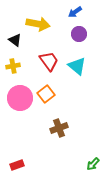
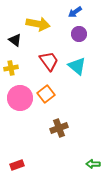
yellow cross: moved 2 px left, 2 px down
green arrow: rotated 48 degrees clockwise
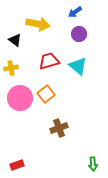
red trapezoid: rotated 70 degrees counterclockwise
cyan triangle: moved 1 px right
green arrow: rotated 96 degrees counterclockwise
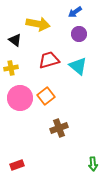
red trapezoid: moved 1 px up
orange square: moved 2 px down
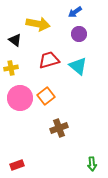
green arrow: moved 1 px left
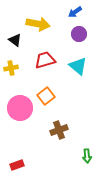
red trapezoid: moved 4 px left
pink circle: moved 10 px down
brown cross: moved 2 px down
green arrow: moved 5 px left, 8 px up
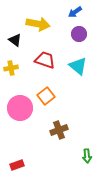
red trapezoid: rotated 35 degrees clockwise
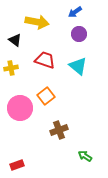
yellow arrow: moved 1 px left, 2 px up
green arrow: moved 2 px left; rotated 128 degrees clockwise
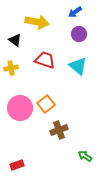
orange square: moved 8 px down
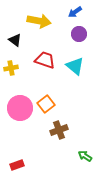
yellow arrow: moved 2 px right, 1 px up
cyan triangle: moved 3 px left
